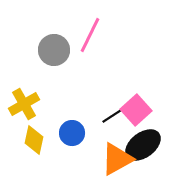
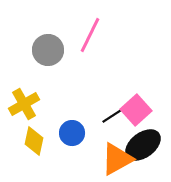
gray circle: moved 6 px left
yellow diamond: moved 1 px down
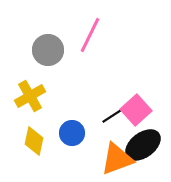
yellow cross: moved 6 px right, 8 px up
orange triangle: rotated 9 degrees clockwise
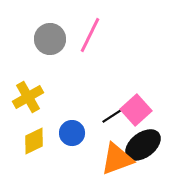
gray circle: moved 2 px right, 11 px up
yellow cross: moved 2 px left, 1 px down
yellow diamond: rotated 52 degrees clockwise
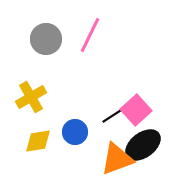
gray circle: moved 4 px left
yellow cross: moved 3 px right
blue circle: moved 3 px right, 1 px up
yellow diamond: moved 4 px right; rotated 16 degrees clockwise
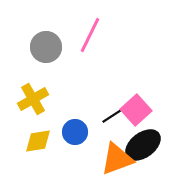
gray circle: moved 8 px down
yellow cross: moved 2 px right, 2 px down
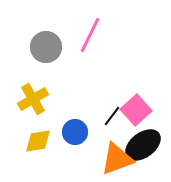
black line: rotated 20 degrees counterclockwise
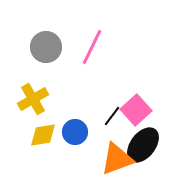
pink line: moved 2 px right, 12 px down
yellow diamond: moved 5 px right, 6 px up
black ellipse: rotated 15 degrees counterclockwise
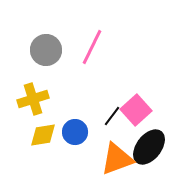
gray circle: moved 3 px down
yellow cross: rotated 12 degrees clockwise
black ellipse: moved 6 px right, 2 px down
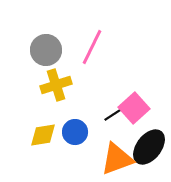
yellow cross: moved 23 px right, 14 px up
pink square: moved 2 px left, 2 px up
black line: moved 2 px right, 2 px up; rotated 20 degrees clockwise
